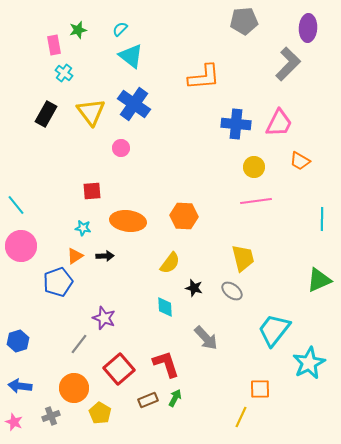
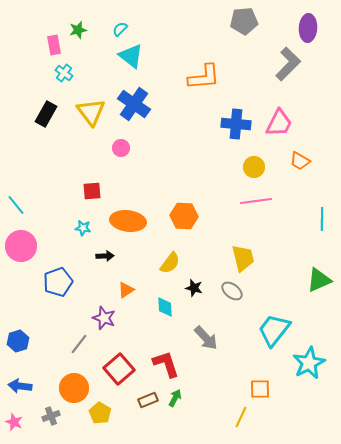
orange triangle at (75, 256): moved 51 px right, 34 px down
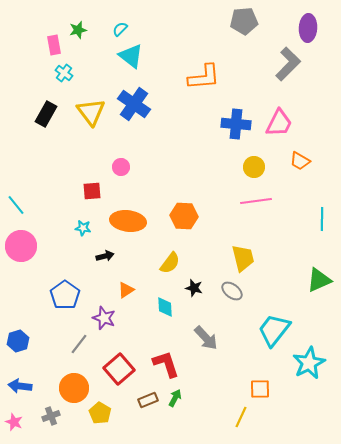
pink circle at (121, 148): moved 19 px down
black arrow at (105, 256): rotated 12 degrees counterclockwise
blue pentagon at (58, 282): moved 7 px right, 13 px down; rotated 16 degrees counterclockwise
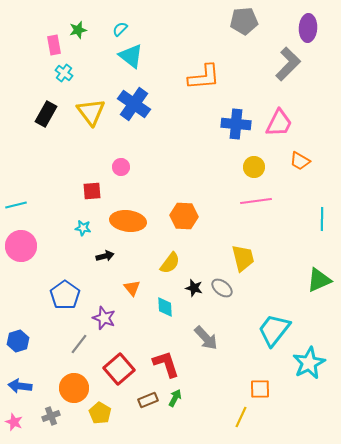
cyan line at (16, 205): rotated 65 degrees counterclockwise
orange triangle at (126, 290): moved 6 px right, 2 px up; rotated 36 degrees counterclockwise
gray ellipse at (232, 291): moved 10 px left, 3 px up
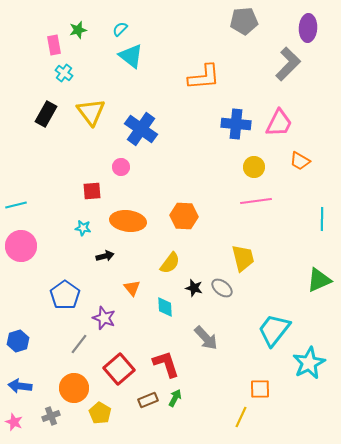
blue cross at (134, 104): moved 7 px right, 25 px down
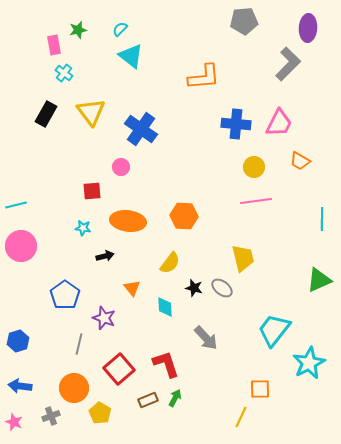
gray line at (79, 344): rotated 25 degrees counterclockwise
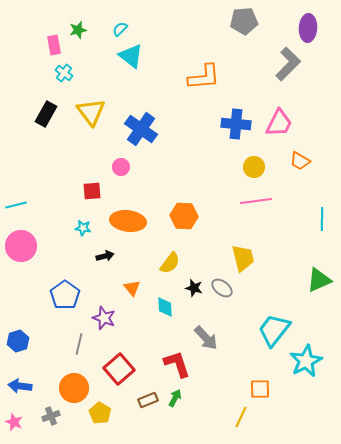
cyan star at (309, 363): moved 3 px left, 2 px up
red L-shape at (166, 364): moved 11 px right
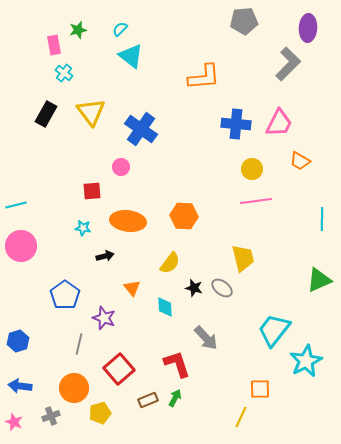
yellow circle at (254, 167): moved 2 px left, 2 px down
yellow pentagon at (100, 413): rotated 25 degrees clockwise
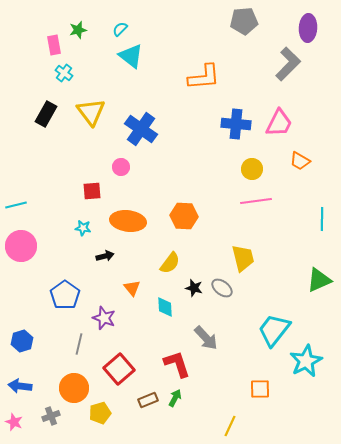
blue hexagon at (18, 341): moved 4 px right
yellow line at (241, 417): moved 11 px left, 9 px down
